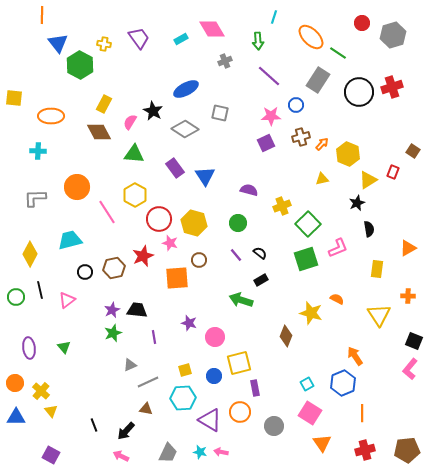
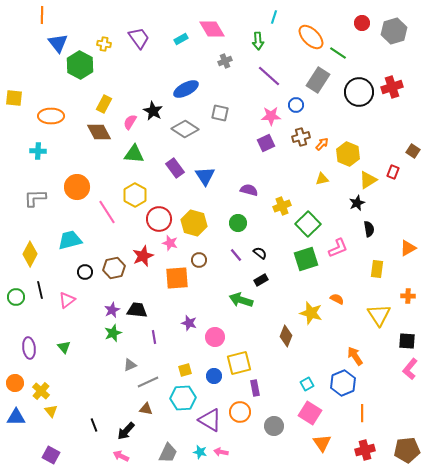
gray hexagon at (393, 35): moved 1 px right, 4 px up
black square at (414, 341): moved 7 px left; rotated 18 degrees counterclockwise
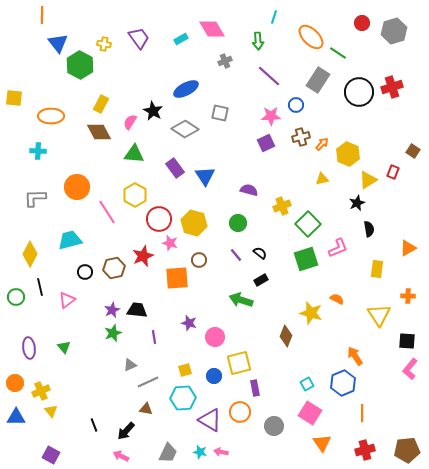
yellow rectangle at (104, 104): moved 3 px left
black line at (40, 290): moved 3 px up
yellow cross at (41, 391): rotated 24 degrees clockwise
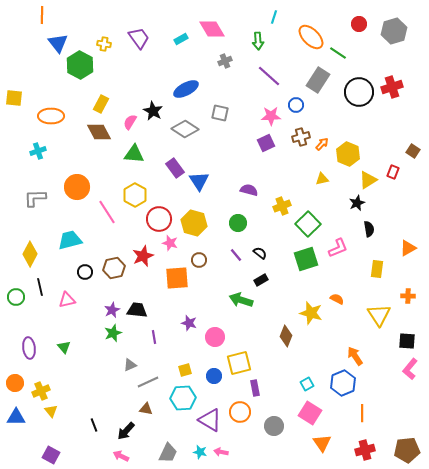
red circle at (362, 23): moved 3 px left, 1 px down
cyan cross at (38, 151): rotated 21 degrees counterclockwise
blue triangle at (205, 176): moved 6 px left, 5 px down
pink triangle at (67, 300): rotated 24 degrees clockwise
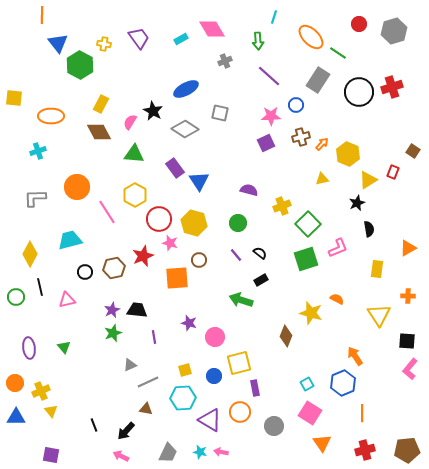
purple square at (51, 455): rotated 18 degrees counterclockwise
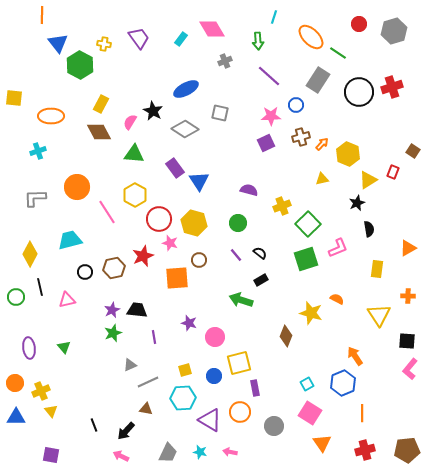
cyan rectangle at (181, 39): rotated 24 degrees counterclockwise
pink arrow at (221, 452): moved 9 px right
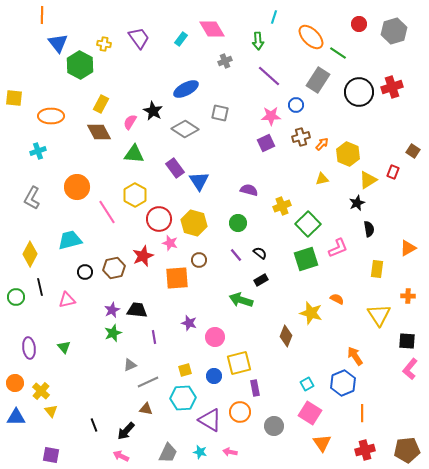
gray L-shape at (35, 198): moved 3 px left; rotated 60 degrees counterclockwise
yellow cross at (41, 391): rotated 24 degrees counterclockwise
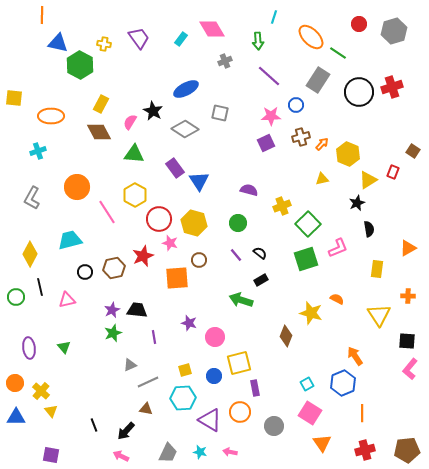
blue triangle at (58, 43): rotated 40 degrees counterclockwise
